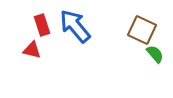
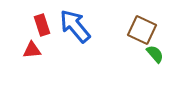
red triangle: rotated 18 degrees counterclockwise
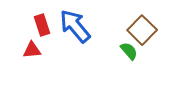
brown square: rotated 20 degrees clockwise
green semicircle: moved 26 px left, 3 px up
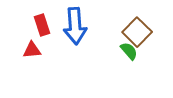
blue arrow: rotated 144 degrees counterclockwise
brown square: moved 5 px left, 2 px down
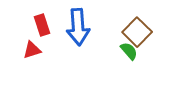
blue arrow: moved 3 px right, 1 px down
red triangle: rotated 12 degrees counterclockwise
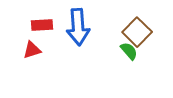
red rectangle: rotated 75 degrees counterclockwise
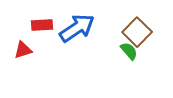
blue arrow: moved 1 px left, 1 px down; rotated 120 degrees counterclockwise
red triangle: moved 9 px left
